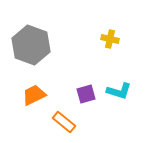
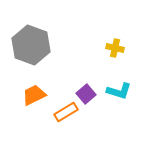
yellow cross: moved 5 px right, 9 px down
purple square: rotated 24 degrees counterclockwise
orange rectangle: moved 2 px right, 10 px up; rotated 70 degrees counterclockwise
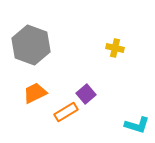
cyan L-shape: moved 18 px right, 34 px down
orange trapezoid: moved 1 px right, 2 px up
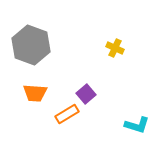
yellow cross: rotated 12 degrees clockwise
orange trapezoid: rotated 150 degrees counterclockwise
orange rectangle: moved 1 px right, 2 px down
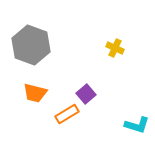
orange trapezoid: rotated 10 degrees clockwise
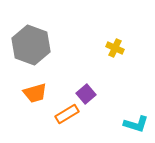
orange trapezoid: rotated 30 degrees counterclockwise
cyan L-shape: moved 1 px left, 1 px up
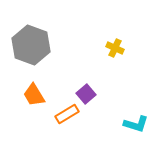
orange trapezoid: moved 1 px left, 2 px down; rotated 75 degrees clockwise
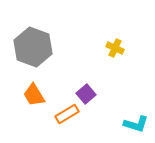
gray hexagon: moved 2 px right, 2 px down
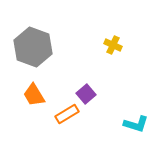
yellow cross: moved 2 px left, 3 px up
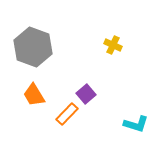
orange rectangle: rotated 15 degrees counterclockwise
